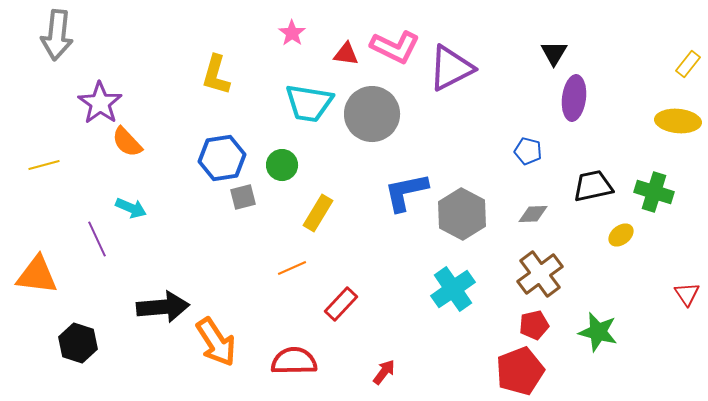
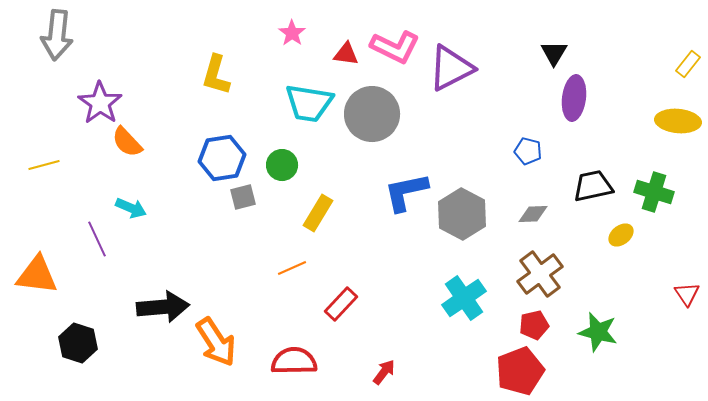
cyan cross at (453, 289): moved 11 px right, 9 px down
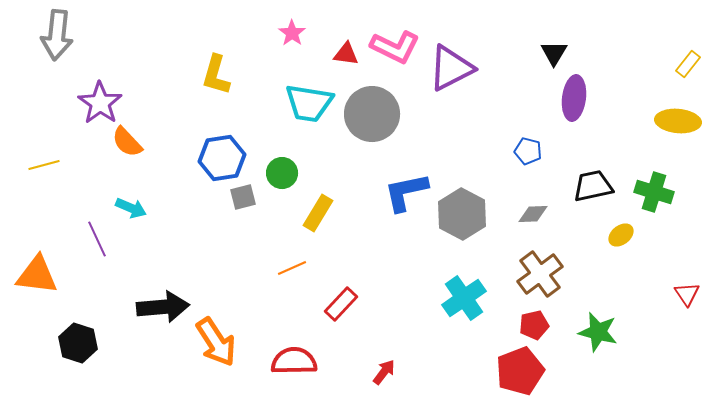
green circle at (282, 165): moved 8 px down
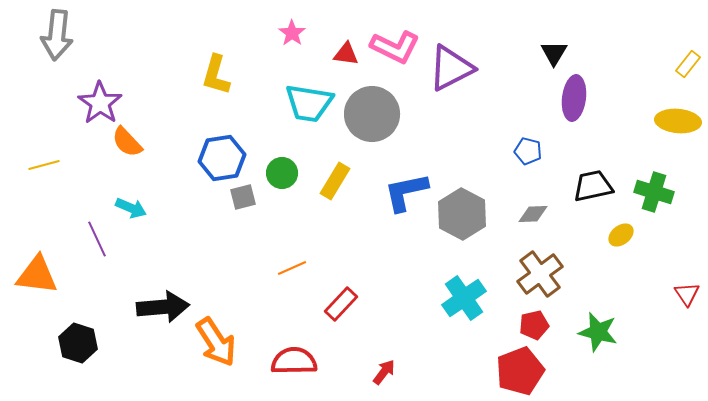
yellow rectangle at (318, 213): moved 17 px right, 32 px up
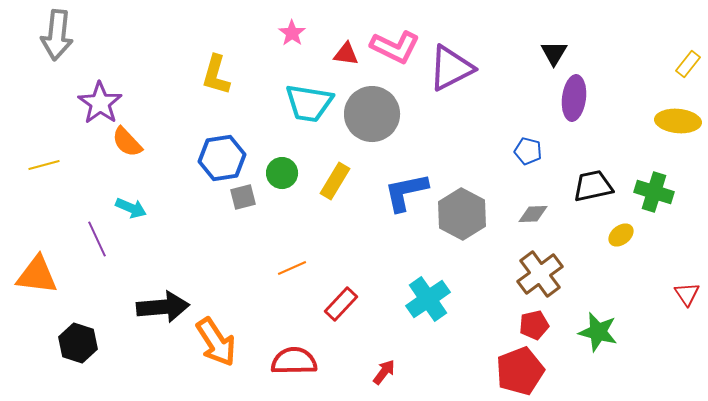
cyan cross at (464, 298): moved 36 px left, 1 px down
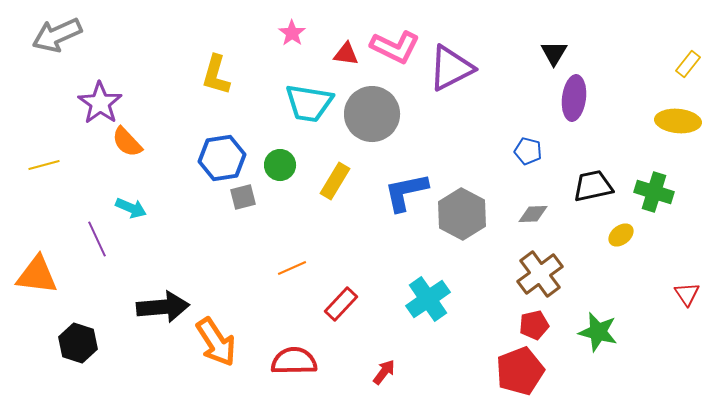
gray arrow at (57, 35): rotated 60 degrees clockwise
green circle at (282, 173): moved 2 px left, 8 px up
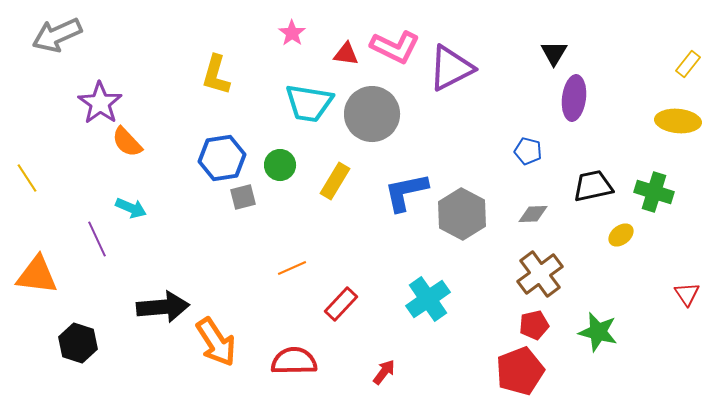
yellow line at (44, 165): moved 17 px left, 13 px down; rotated 72 degrees clockwise
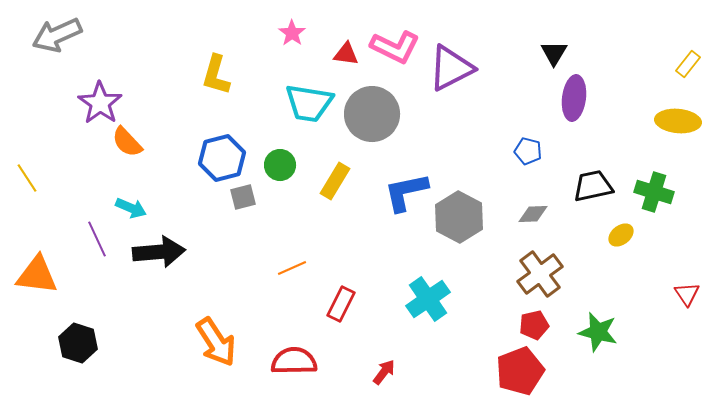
blue hexagon at (222, 158): rotated 6 degrees counterclockwise
gray hexagon at (462, 214): moved 3 px left, 3 px down
red rectangle at (341, 304): rotated 16 degrees counterclockwise
black arrow at (163, 307): moved 4 px left, 55 px up
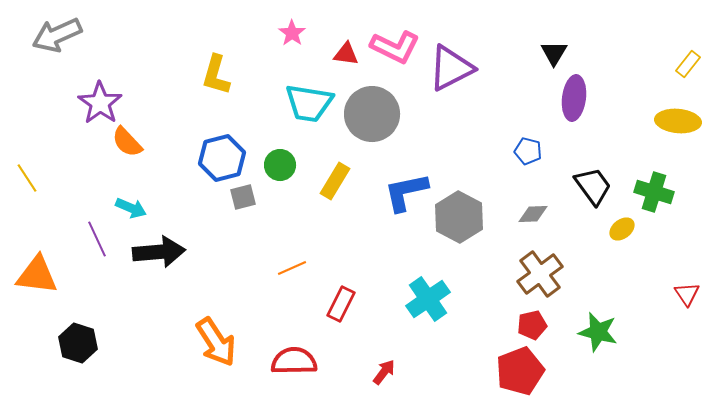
black trapezoid at (593, 186): rotated 66 degrees clockwise
yellow ellipse at (621, 235): moved 1 px right, 6 px up
red pentagon at (534, 325): moved 2 px left
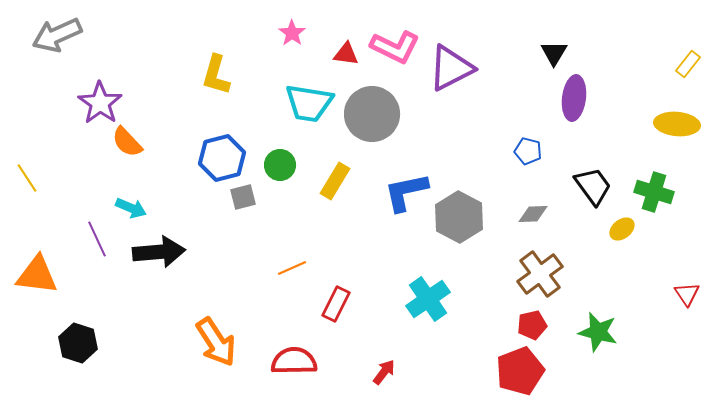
yellow ellipse at (678, 121): moved 1 px left, 3 px down
red rectangle at (341, 304): moved 5 px left
